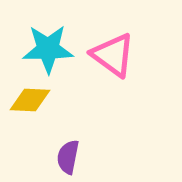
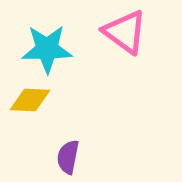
cyan star: moved 1 px left
pink triangle: moved 12 px right, 23 px up
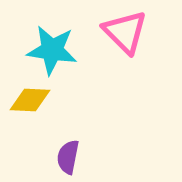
pink triangle: rotated 9 degrees clockwise
cyan star: moved 5 px right, 1 px down; rotated 9 degrees clockwise
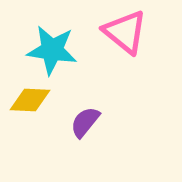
pink triangle: rotated 6 degrees counterclockwise
purple semicircle: moved 17 px right, 35 px up; rotated 28 degrees clockwise
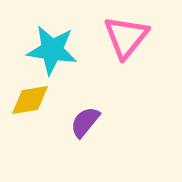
pink triangle: moved 1 px right, 5 px down; rotated 30 degrees clockwise
yellow diamond: rotated 12 degrees counterclockwise
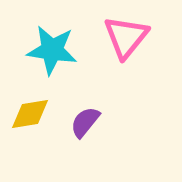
yellow diamond: moved 14 px down
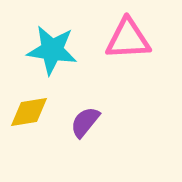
pink triangle: moved 2 px right, 2 px down; rotated 48 degrees clockwise
yellow diamond: moved 1 px left, 2 px up
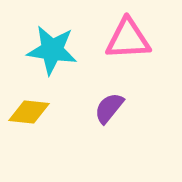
yellow diamond: rotated 15 degrees clockwise
purple semicircle: moved 24 px right, 14 px up
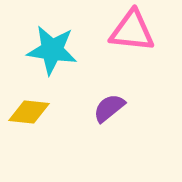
pink triangle: moved 4 px right, 8 px up; rotated 9 degrees clockwise
purple semicircle: rotated 12 degrees clockwise
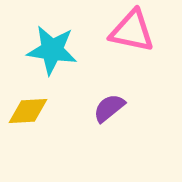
pink triangle: rotated 6 degrees clockwise
yellow diamond: moved 1 px left, 1 px up; rotated 9 degrees counterclockwise
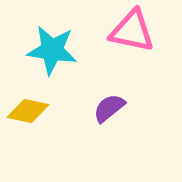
yellow diamond: rotated 15 degrees clockwise
